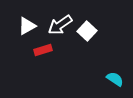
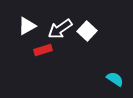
white arrow: moved 4 px down
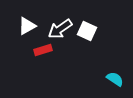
white square: rotated 18 degrees counterclockwise
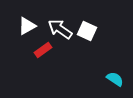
white arrow: rotated 70 degrees clockwise
red rectangle: rotated 18 degrees counterclockwise
